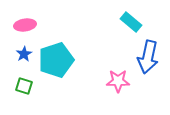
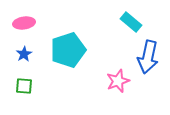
pink ellipse: moved 1 px left, 2 px up
cyan pentagon: moved 12 px right, 10 px up
pink star: rotated 20 degrees counterclockwise
green square: rotated 12 degrees counterclockwise
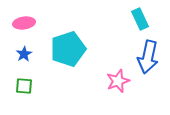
cyan rectangle: moved 9 px right, 3 px up; rotated 25 degrees clockwise
cyan pentagon: moved 1 px up
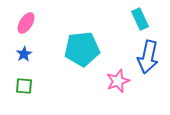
pink ellipse: moved 2 px right; rotated 50 degrees counterclockwise
cyan pentagon: moved 14 px right; rotated 12 degrees clockwise
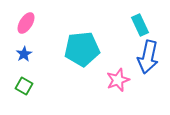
cyan rectangle: moved 6 px down
pink star: moved 1 px up
green square: rotated 24 degrees clockwise
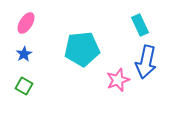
blue arrow: moved 2 px left, 5 px down
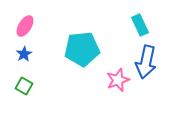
pink ellipse: moved 1 px left, 3 px down
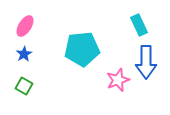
cyan rectangle: moved 1 px left
blue arrow: rotated 12 degrees counterclockwise
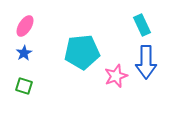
cyan rectangle: moved 3 px right
cyan pentagon: moved 3 px down
blue star: moved 1 px up
pink star: moved 2 px left, 4 px up
green square: rotated 12 degrees counterclockwise
